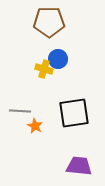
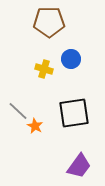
blue circle: moved 13 px right
gray line: moved 2 px left; rotated 40 degrees clockwise
purple trapezoid: rotated 120 degrees clockwise
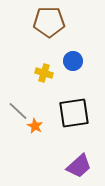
blue circle: moved 2 px right, 2 px down
yellow cross: moved 4 px down
purple trapezoid: rotated 12 degrees clockwise
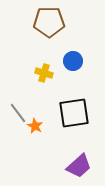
gray line: moved 2 px down; rotated 10 degrees clockwise
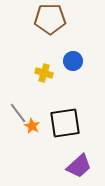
brown pentagon: moved 1 px right, 3 px up
black square: moved 9 px left, 10 px down
orange star: moved 3 px left
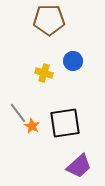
brown pentagon: moved 1 px left, 1 px down
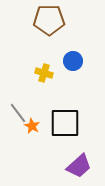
black square: rotated 8 degrees clockwise
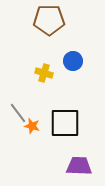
orange star: rotated 14 degrees counterclockwise
purple trapezoid: rotated 136 degrees counterclockwise
